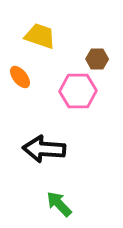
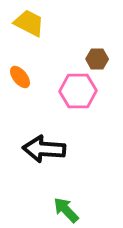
yellow trapezoid: moved 11 px left, 13 px up; rotated 8 degrees clockwise
green arrow: moved 7 px right, 6 px down
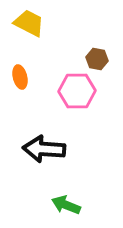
brown hexagon: rotated 10 degrees clockwise
orange ellipse: rotated 25 degrees clockwise
pink hexagon: moved 1 px left
green arrow: moved 5 px up; rotated 24 degrees counterclockwise
